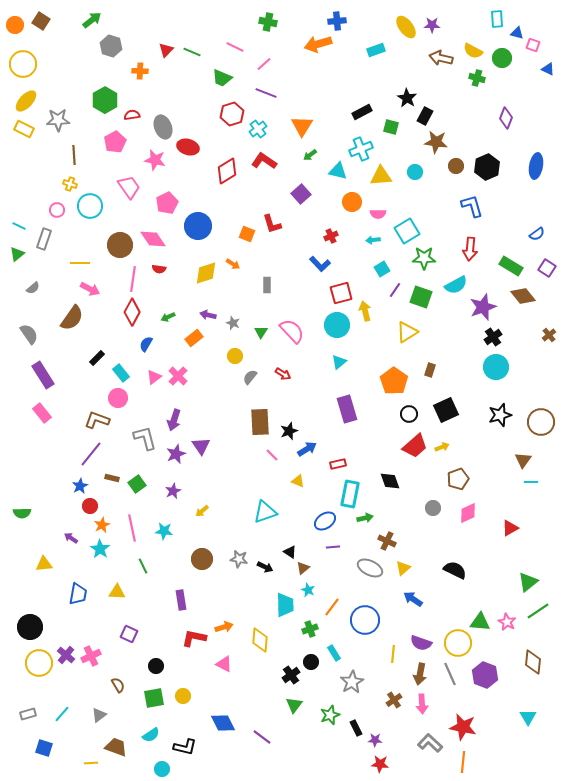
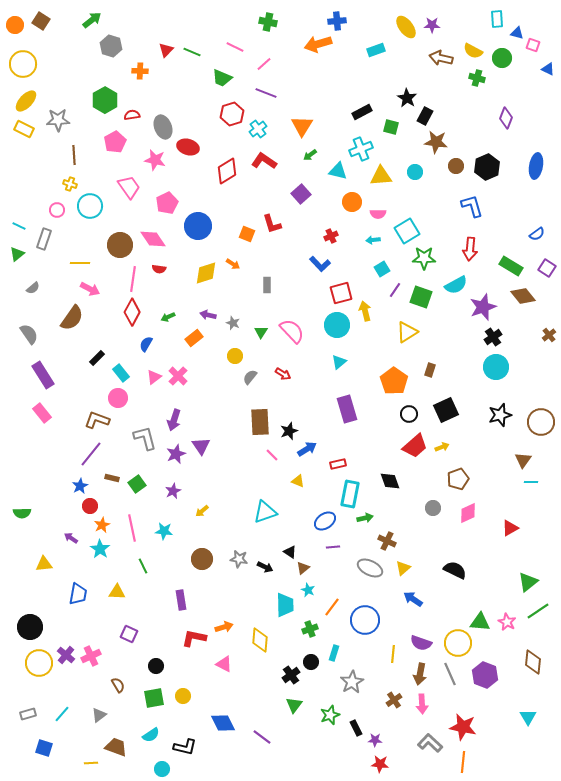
cyan rectangle at (334, 653): rotated 49 degrees clockwise
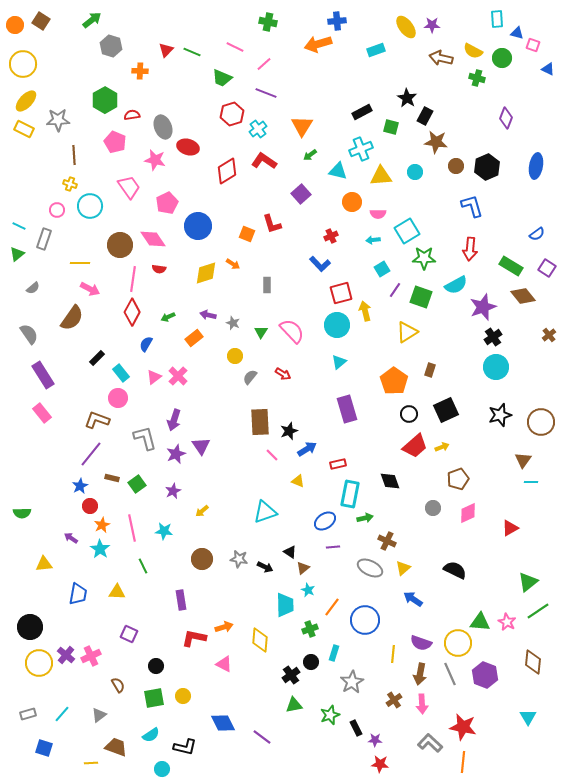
pink pentagon at (115, 142): rotated 20 degrees counterclockwise
green triangle at (294, 705): rotated 42 degrees clockwise
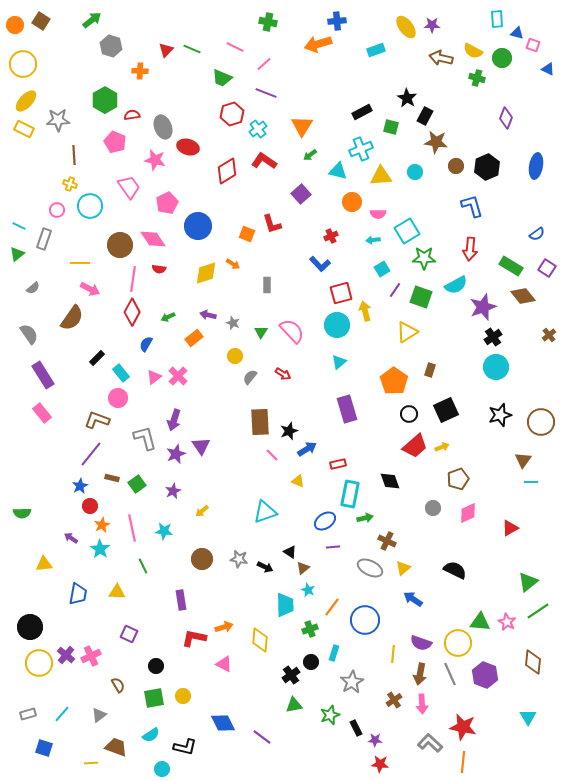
green line at (192, 52): moved 3 px up
